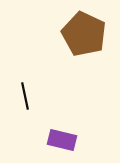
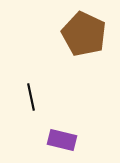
black line: moved 6 px right, 1 px down
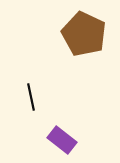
purple rectangle: rotated 24 degrees clockwise
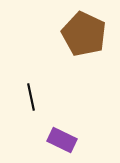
purple rectangle: rotated 12 degrees counterclockwise
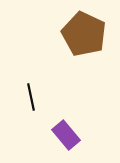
purple rectangle: moved 4 px right, 5 px up; rotated 24 degrees clockwise
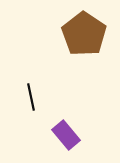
brown pentagon: rotated 9 degrees clockwise
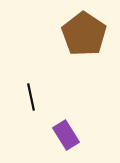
purple rectangle: rotated 8 degrees clockwise
